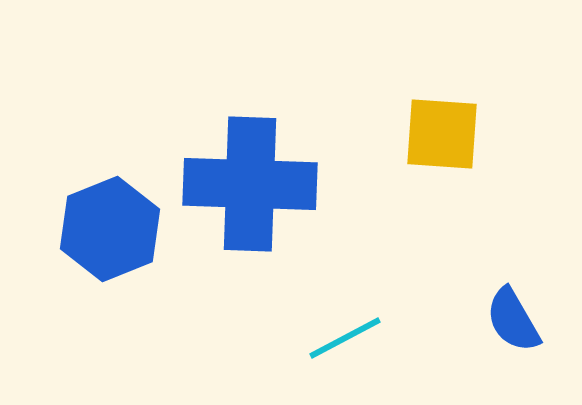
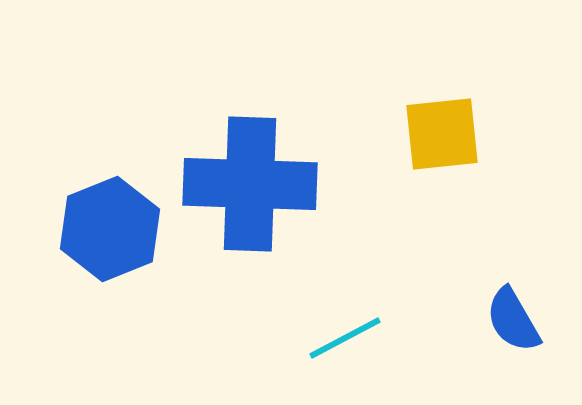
yellow square: rotated 10 degrees counterclockwise
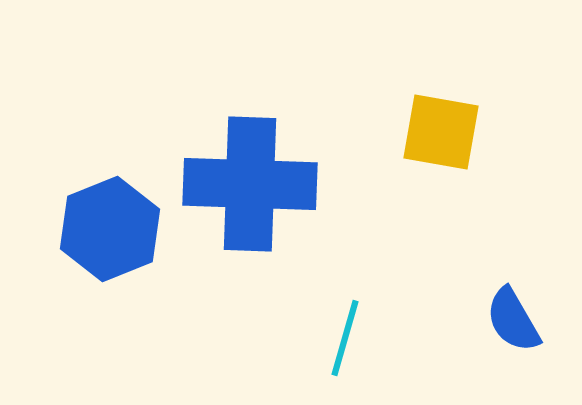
yellow square: moved 1 px left, 2 px up; rotated 16 degrees clockwise
cyan line: rotated 46 degrees counterclockwise
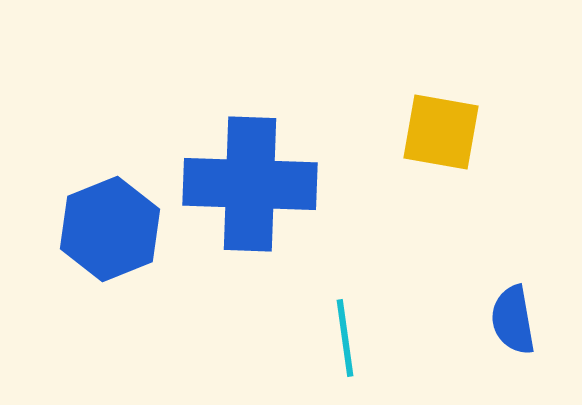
blue semicircle: rotated 20 degrees clockwise
cyan line: rotated 24 degrees counterclockwise
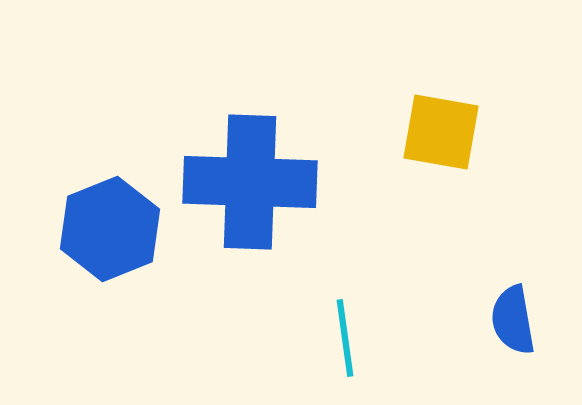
blue cross: moved 2 px up
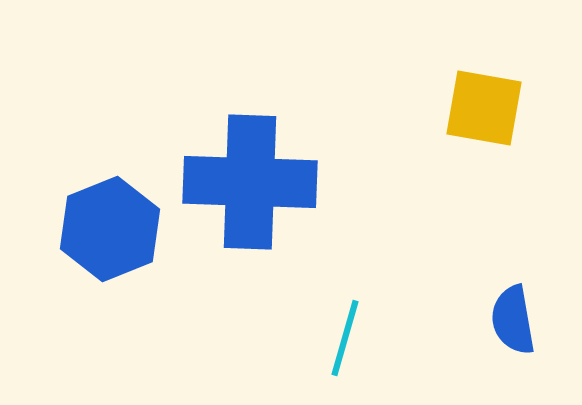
yellow square: moved 43 px right, 24 px up
cyan line: rotated 24 degrees clockwise
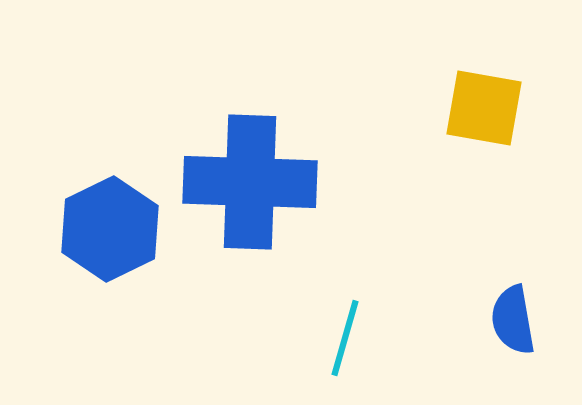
blue hexagon: rotated 4 degrees counterclockwise
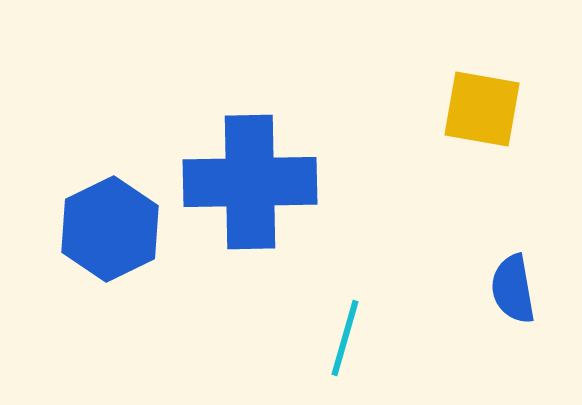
yellow square: moved 2 px left, 1 px down
blue cross: rotated 3 degrees counterclockwise
blue semicircle: moved 31 px up
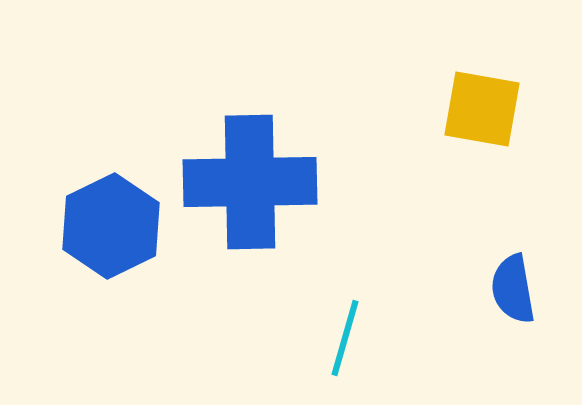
blue hexagon: moved 1 px right, 3 px up
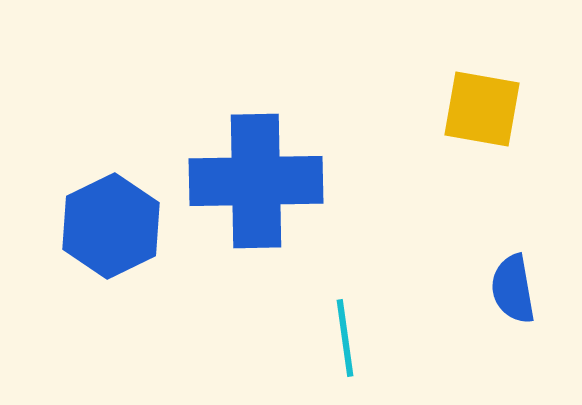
blue cross: moved 6 px right, 1 px up
cyan line: rotated 24 degrees counterclockwise
